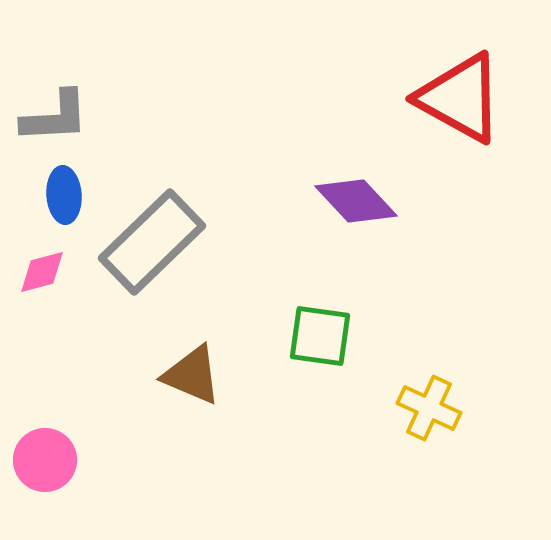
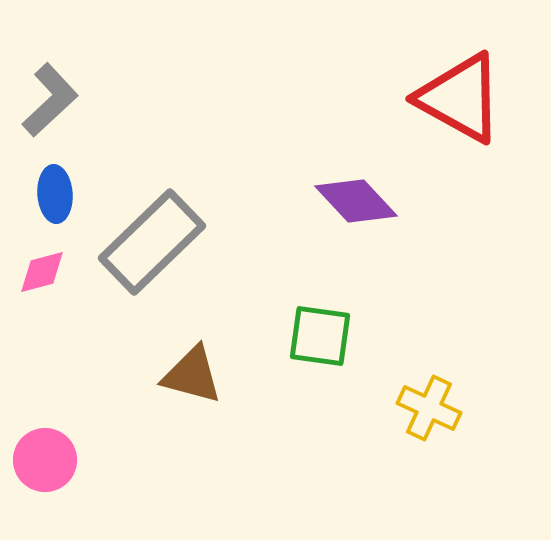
gray L-shape: moved 5 px left, 17 px up; rotated 40 degrees counterclockwise
blue ellipse: moved 9 px left, 1 px up
brown triangle: rotated 8 degrees counterclockwise
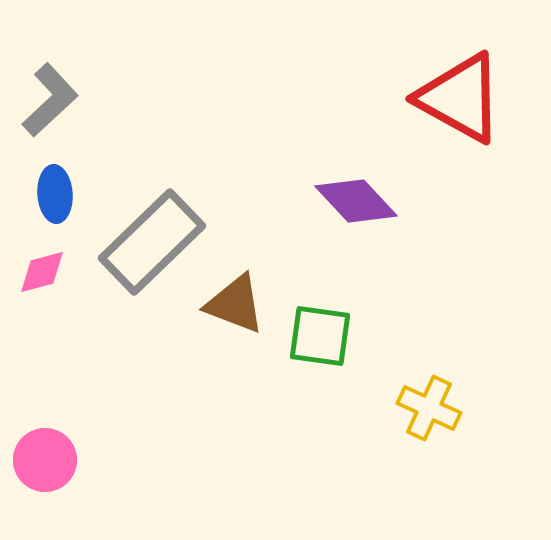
brown triangle: moved 43 px right, 71 px up; rotated 6 degrees clockwise
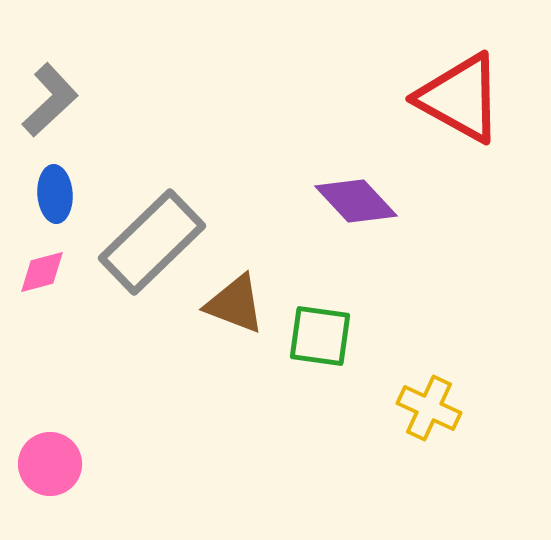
pink circle: moved 5 px right, 4 px down
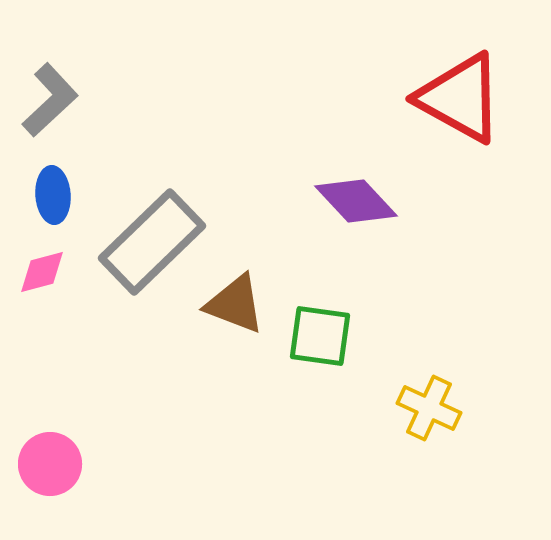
blue ellipse: moved 2 px left, 1 px down
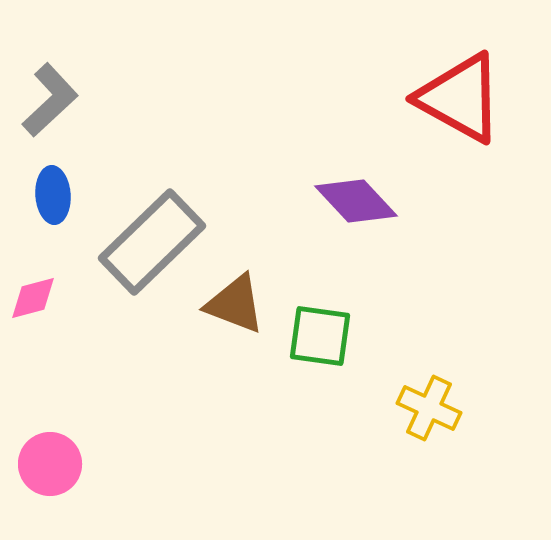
pink diamond: moved 9 px left, 26 px down
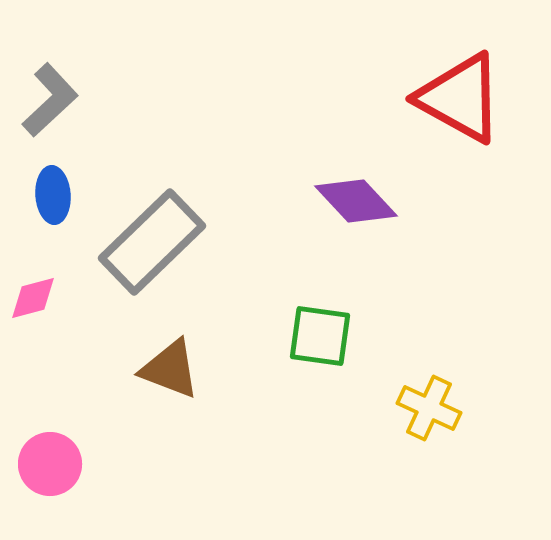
brown triangle: moved 65 px left, 65 px down
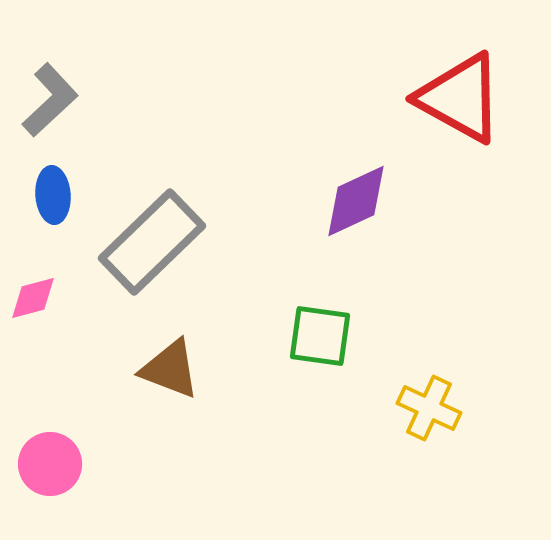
purple diamond: rotated 72 degrees counterclockwise
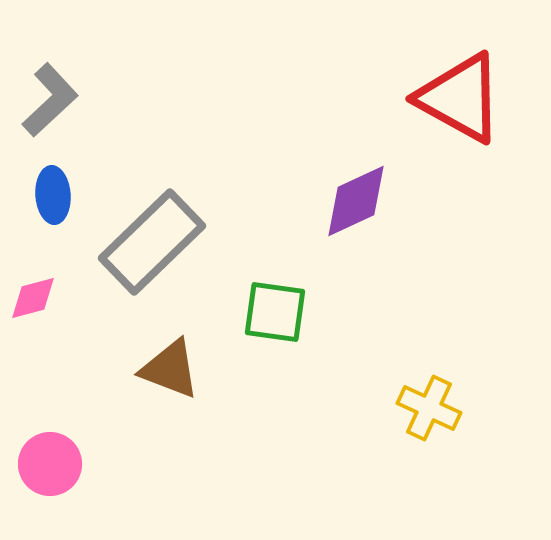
green square: moved 45 px left, 24 px up
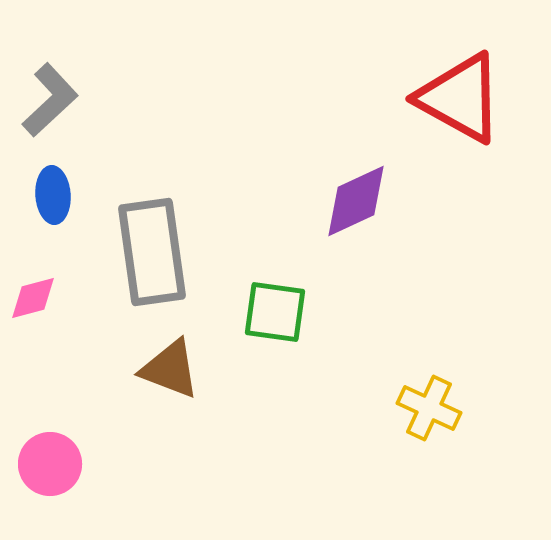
gray rectangle: moved 10 px down; rotated 54 degrees counterclockwise
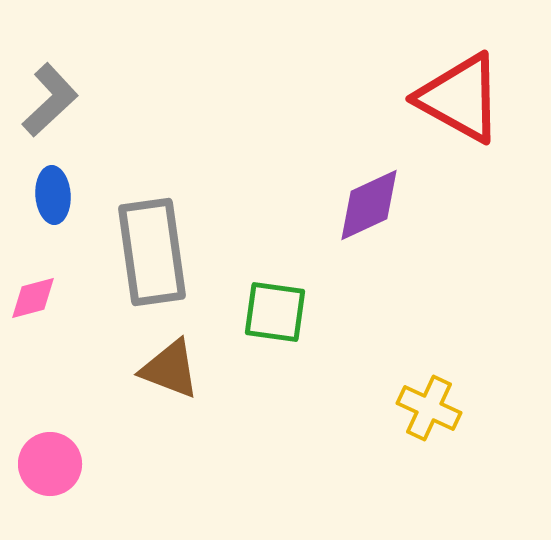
purple diamond: moved 13 px right, 4 px down
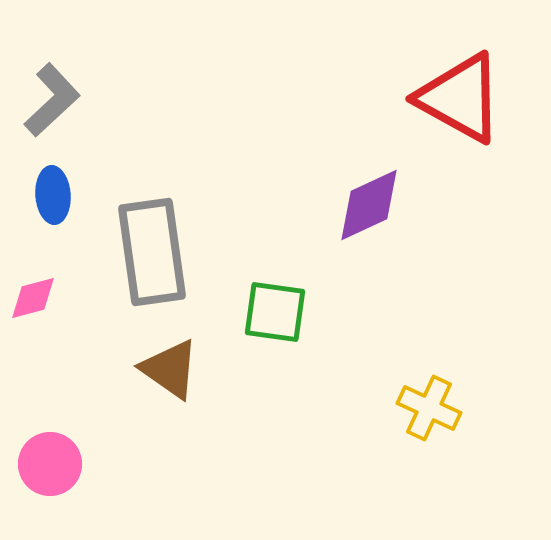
gray L-shape: moved 2 px right
brown triangle: rotated 14 degrees clockwise
